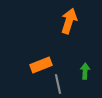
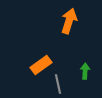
orange rectangle: rotated 15 degrees counterclockwise
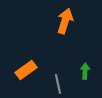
orange arrow: moved 4 px left
orange rectangle: moved 15 px left, 5 px down
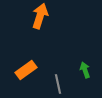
orange arrow: moved 25 px left, 5 px up
green arrow: moved 1 px up; rotated 21 degrees counterclockwise
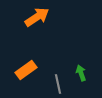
orange arrow: moved 3 px left, 1 px down; rotated 40 degrees clockwise
green arrow: moved 4 px left, 3 px down
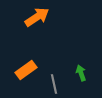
gray line: moved 4 px left
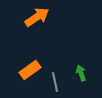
orange rectangle: moved 4 px right
gray line: moved 1 px right, 2 px up
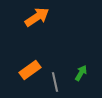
green arrow: rotated 49 degrees clockwise
